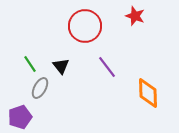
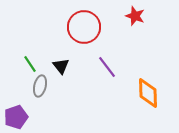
red circle: moved 1 px left, 1 px down
gray ellipse: moved 2 px up; rotated 15 degrees counterclockwise
purple pentagon: moved 4 px left
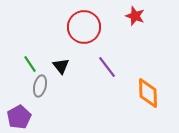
purple pentagon: moved 3 px right; rotated 10 degrees counterclockwise
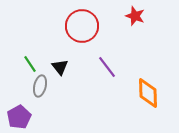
red circle: moved 2 px left, 1 px up
black triangle: moved 1 px left, 1 px down
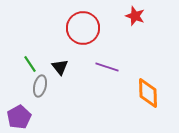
red circle: moved 1 px right, 2 px down
purple line: rotated 35 degrees counterclockwise
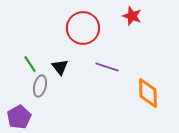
red star: moved 3 px left
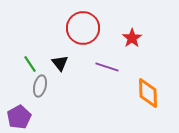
red star: moved 22 px down; rotated 18 degrees clockwise
black triangle: moved 4 px up
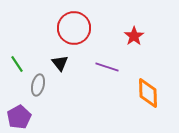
red circle: moved 9 px left
red star: moved 2 px right, 2 px up
green line: moved 13 px left
gray ellipse: moved 2 px left, 1 px up
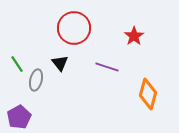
gray ellipse: moved 2 px left, 5 px up
orange diamond: moved 1 px down; rotated 16 degrees clockwise
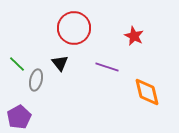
red star: rotated 12 degrees counterclockwise
green line: rotated 12 degrees counterclockwise
orange diamond: moved 1 px left, 2 px up; rotated 28 degrees counterclockwise
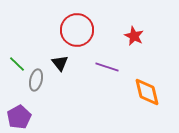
red circle: moved 3 px right, 2 px down
